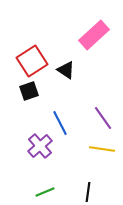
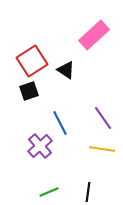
green line: moved 4 px right
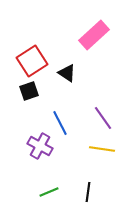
black triangle: moved 1 px right, 3 px down
purple cross: rotated 20 degrees counterclockwise
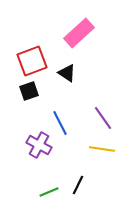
pink rectangle: moved 15 px left, 2 px up
red square: rotated 12 degrees clockwise
purple cross: moved 1 px left, 1 px up
black line: moved 10 px left, 7 px up; rotated 18 degrees clockwise
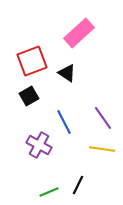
black square: moved 5 px down; rotated 12 degrees counterclockwise
blue line: moved 4 px right, 1 px up
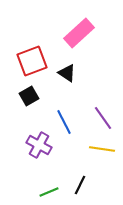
black line: moved 2 px right
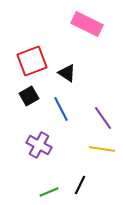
pink rectangle: moved 8 px right, 9 px up; rotated 68 degrees clockwise
blue line: moved 3 px left, 13 px up
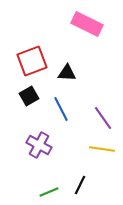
black triangle: rotated 30 degrees counterclockwise
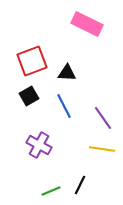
blue line: moved 3 px right, 3 px up
green line: moved 2 px right, 1 px up
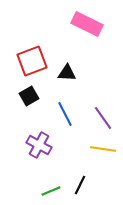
blue line: moved 1 px right, 8 px down
yellow line: moved 1 px right
